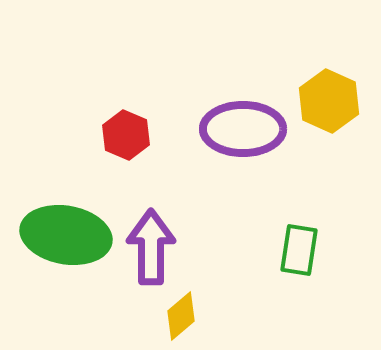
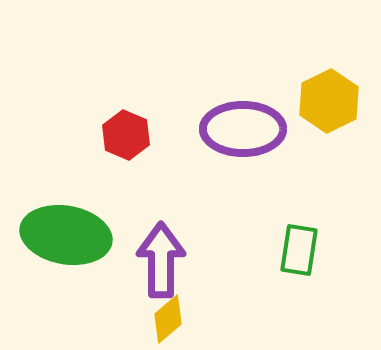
yellow hexagon: rotated 10 degrees clockwise
purple arrow: moved 10 px right, 13 px down
yellow diamond: moved 13 px left, 3 px down
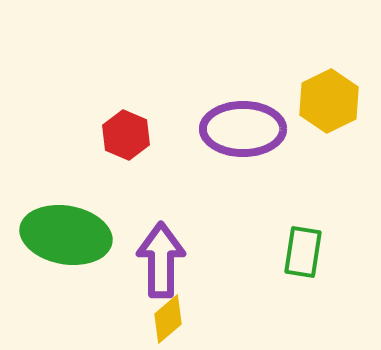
green rectangle: moved 4 px right, 2 px down
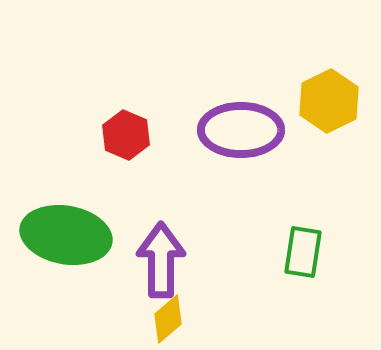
purple ellipse: moved 2 px left, 1 px down
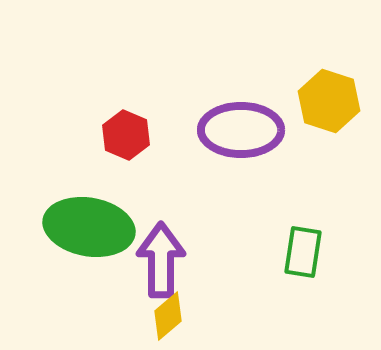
yellow hexagon: rotated 16 degrees counterclockwise
green ellipse: moved 23 px right, 8 px up
yellow diamond: moved 3 px up
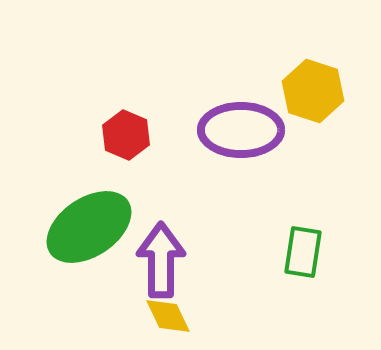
yellow hexagon: moved 16 px left, 10 px up
green ellipse: rotated 44 degrees counterclockwise
yellow diamond: rotated 75 degrees counterclockwise
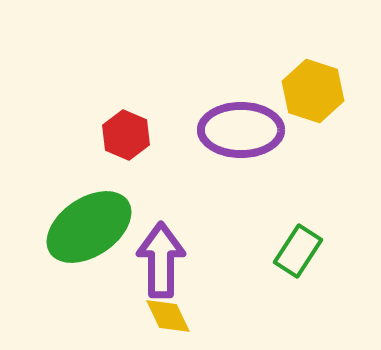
green rectangle: moved 5 px left, 1 px up; rotated 24 degrees clockwise
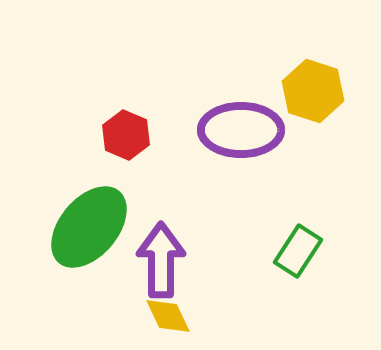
green ellipse: rotated 16 degrees counterclockwise
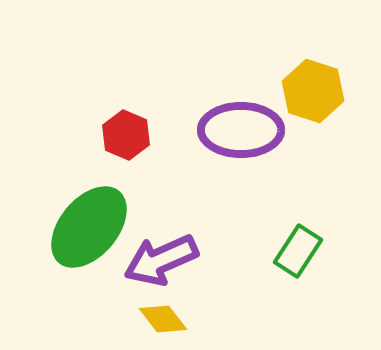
purple arrow: rotated 114 degrees counterclockwise
yellow diamond: moved 5 px left, 3 px down; rotated 12 degrees counterclockwise
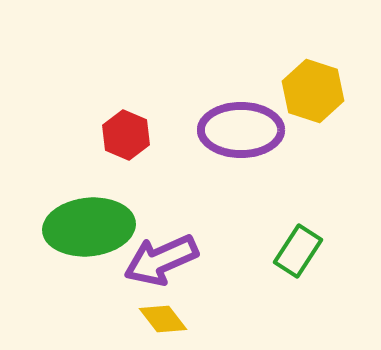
green ellipse: rotated 44 degrees clockwise
